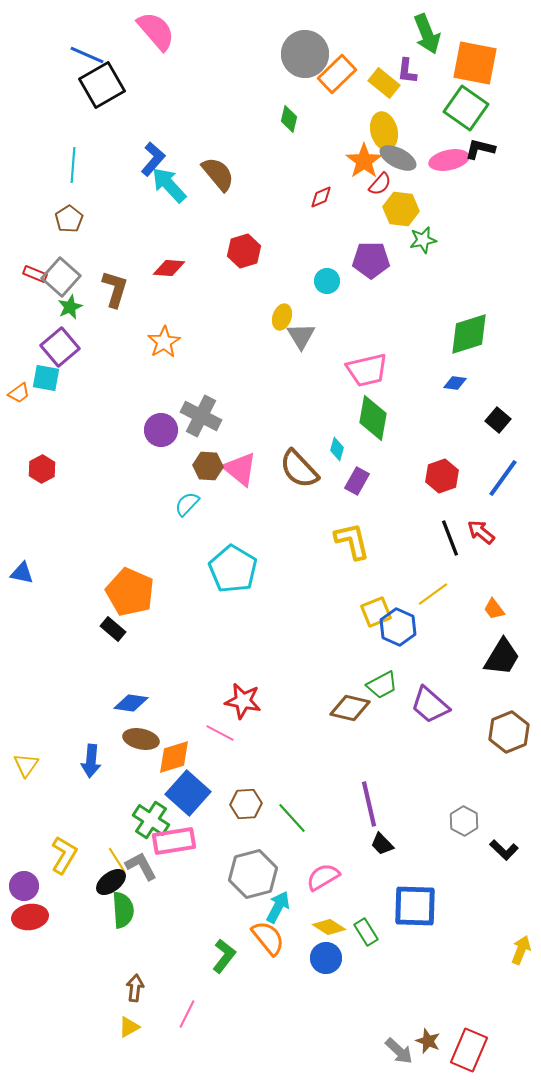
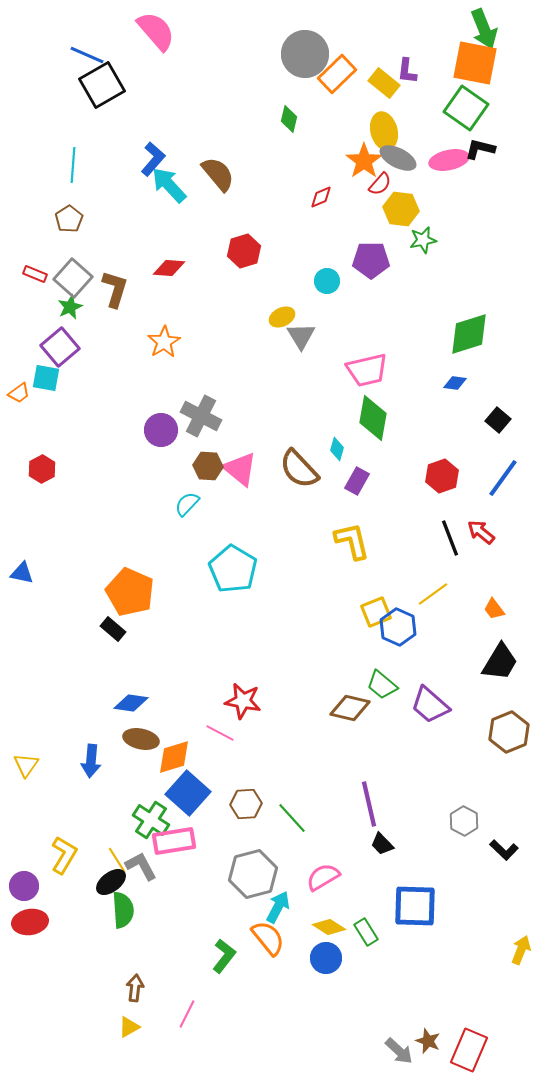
green arrow at (427, 34): moved 57 px right, 5 px up
gray square at (61, 277): moved 12 px right, 1 px down
yellow ellipse at (282, 317): rotated 45 degrees clockwise
black trapezoid at (502, 657): moved 2 px left, 5 px down
green trapezoid at (382, 685): rotated 68 degrees clockwise
red ellipse at (30, 917): moved 5 px down
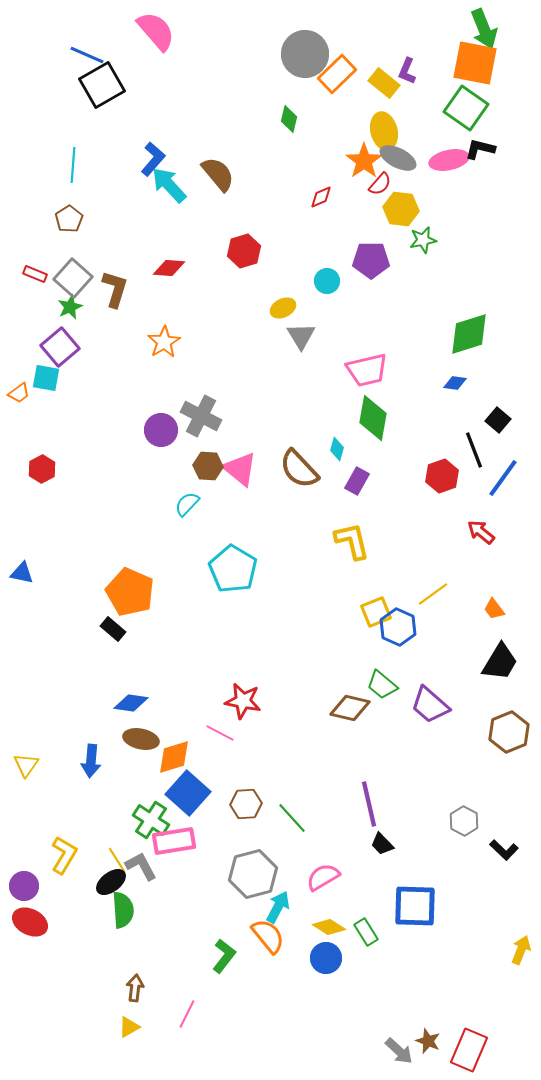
purple L-shape at (407, 71): rotated 16 degrees clockwise
yellow ellipse at (282, 317): moved 1 px right, 9 px up
black line at (450, 538): moved 24 px right, 88 px up
red ellipse at (30, 922): rotated 36 degrees clockwise
orange semicircle at (268, 938): moved 2 px up
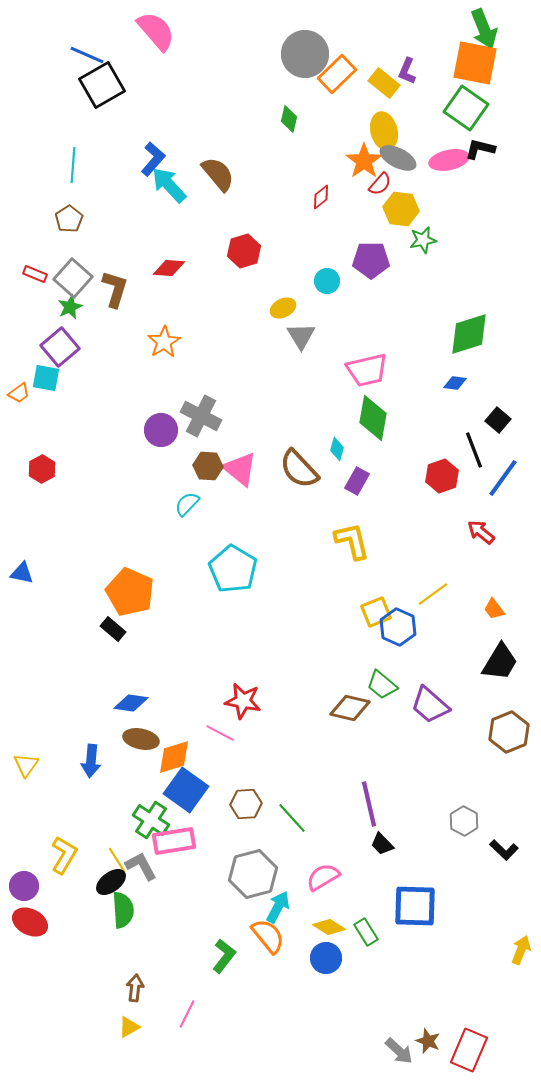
red diamond at (321, 197): rotated 15 degrees counterclockwise
blue square at (188, 793): moved 2 px left, 3 px up; rotated 6 degrees counterclockwise
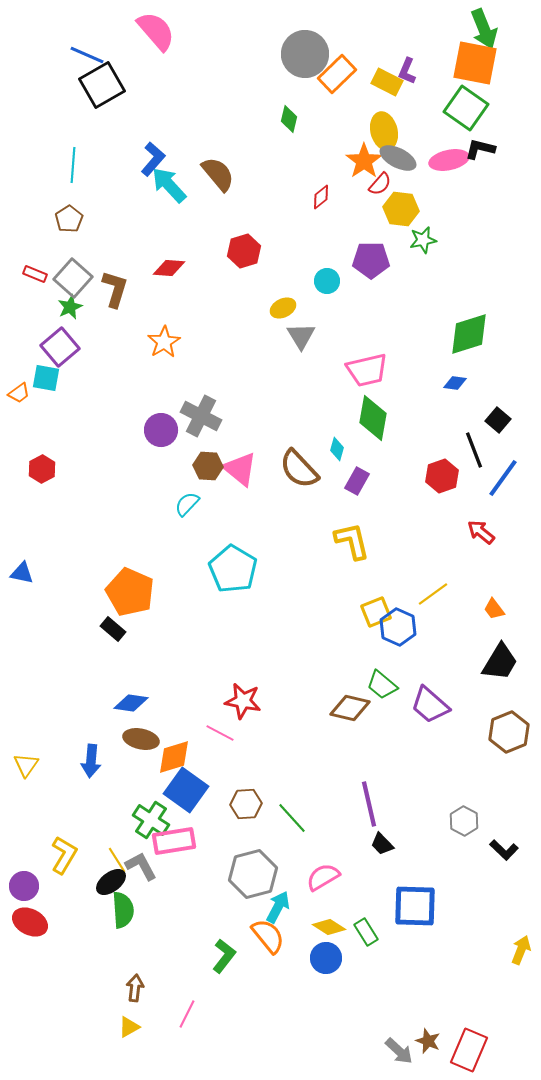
yellow rectangle at (384, 83): moved 3 px right, 1 px up; rotated 12 degrees counterclockwise
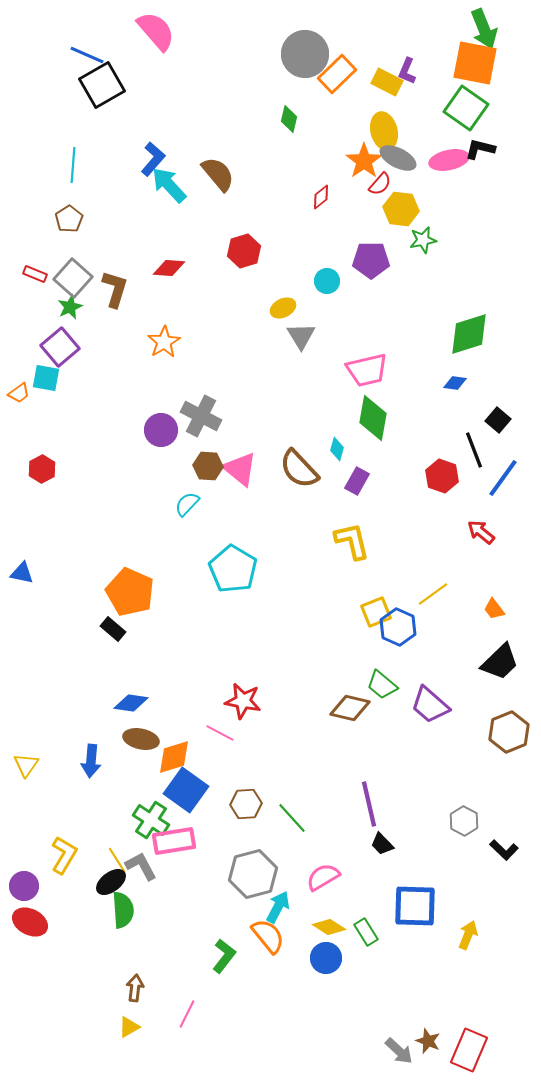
red hexagon at (442, 476): rotated 20 degrees counterclockwise
black trapezoid at (500, 662): rotated 15 degrees clockwise
yellow arrow at (521, 950): moved 53 px left, 15 px up
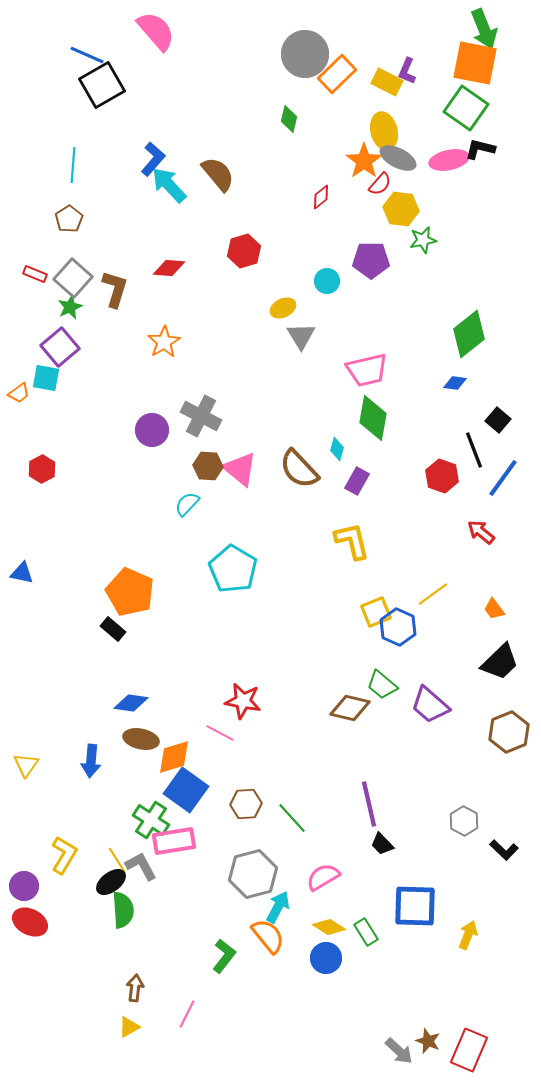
green diamond at (469, 334): rotated 21 degrees counterclockwise
purple circle at (161, 430): moved 9 px left
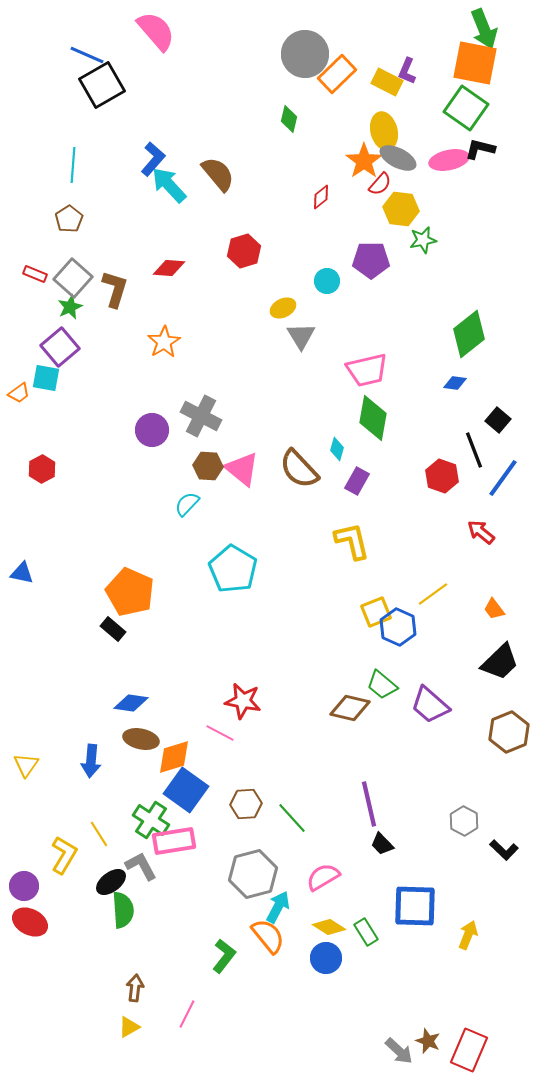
pink triangle at (240, 469): moved 2 px right
yellow line at (117, 860): moved 18 px left, 26 px up
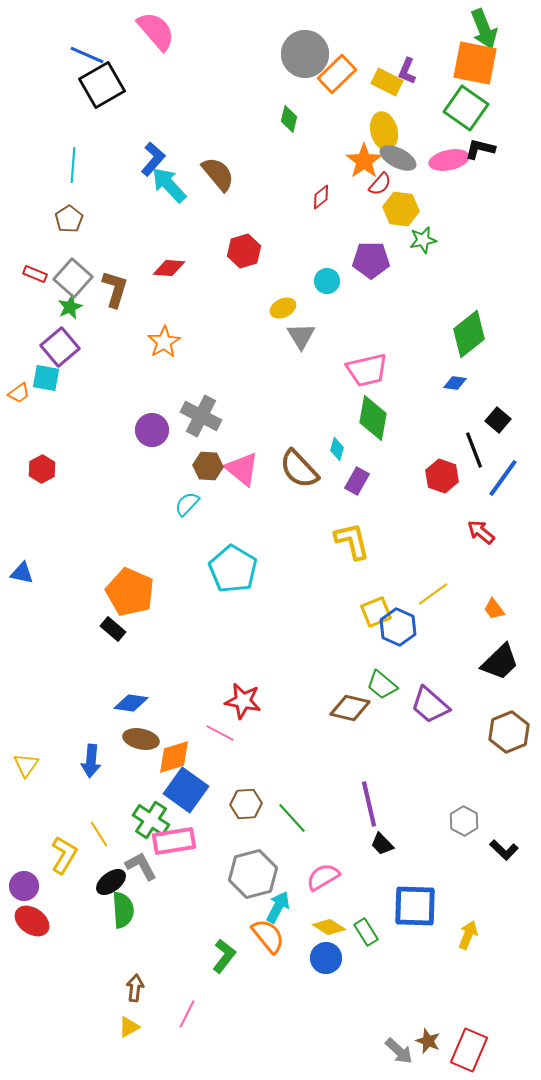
red ellipse at (30, 922): moved 2 px right, 1 px up; rotated 8 degrees clockwise
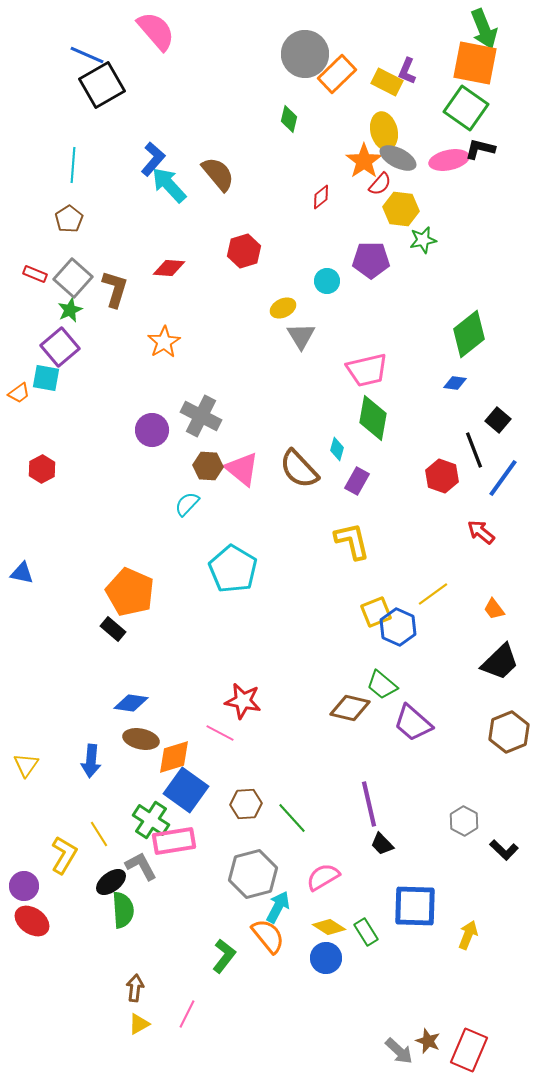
green star at (70, 307): moved 3 px down
purple trapezoid at (430, 705): moved 17 px left, 18 px down
yellow triangle at (129, 1027): moved 10 px right, 3 px up
